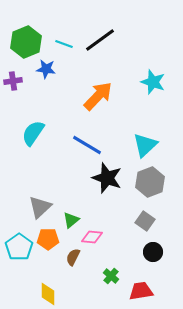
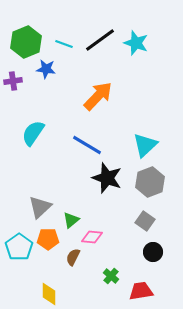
cyan star: moved 17 px left, 39 px up
yellow diamond: moved 1 px right
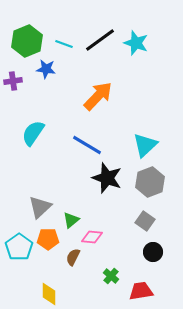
green hexagon: moved 1 px right, 1 px up
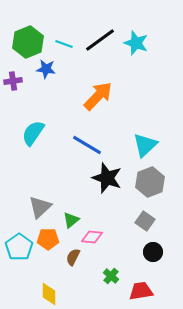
green hexagon: moved 1 px right, 1 px down
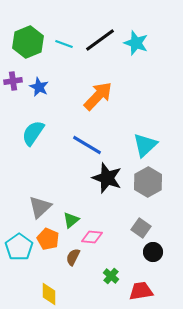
blue star: moved 7 px left, 18 px down; rotated 18 degrees clockwise
gray hexagon: moved 2 px left; rotated 8 degrees counterclockwise
gray square: moved 4 px left, 7 px down
orange pentagon: rotated 25 degrees clockwise
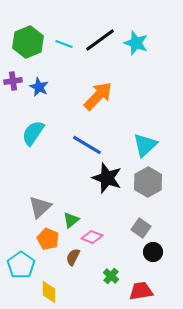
pink diamond: rotated 15 degrees clockwise
cyan pentagon: moved 2 px right, 18 px down
yellow diamond: moved 2 px up
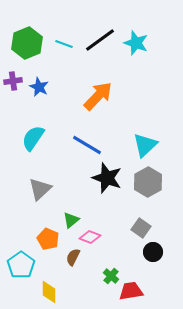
green hexagon: moved 1 px left, 1 px down
cyan semicircle: moved 5 px down
gray triangle: moved 18 px up
pink diamond: moved 2 px left
red trapezoid: moved 10 px left
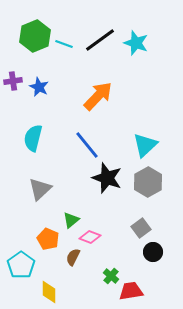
green hexagon: moved 8 px right, 7 px up
cyan semicircle: rotated 20 degrees counterclockwise
blue line: rotated 20 degrees clockwise
gray square: rotated 18 degrees clockwise
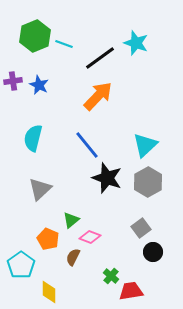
black line: moved 18 px down
blue star: moved 2 px up
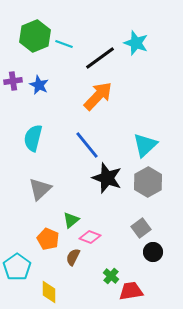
cyan pentagon: moved 4 px left, 2 px down
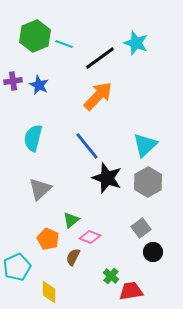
blue line: moved 1 px down
cyan pentagon: rotated 12 degrees clockwise
